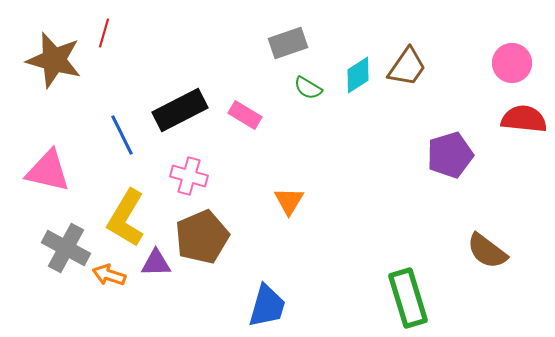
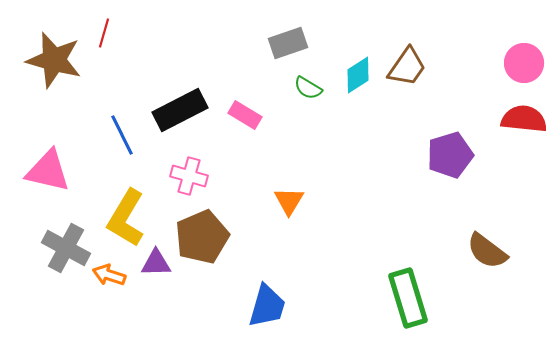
pink circle: moved 12 px right
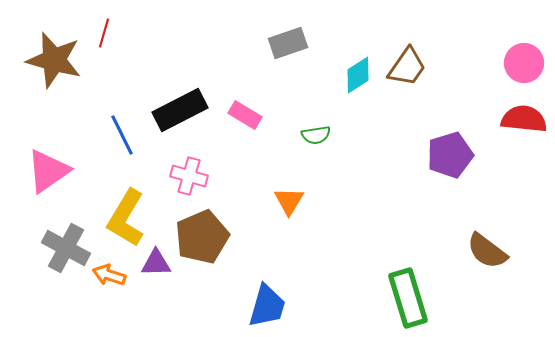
green semicircle: moved 8 px right, 47 px down; rotated 40 degrees counterclockwise
pink triangle: rotated 48 degrees counterclockwise
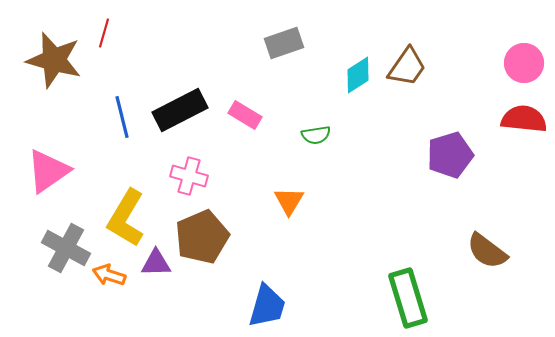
gray rectangle: moved 4 px left
blue line: moved 18 px up; rotated 12 degrees clockwise
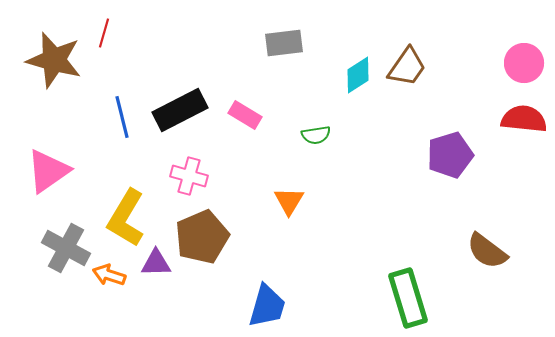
gray rectangle: rotated 12 degrees clockwise
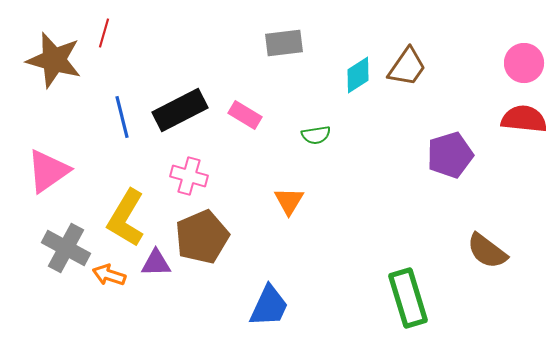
blue trapezoid: moved 2 px right; rotated 9 degrees clockwise
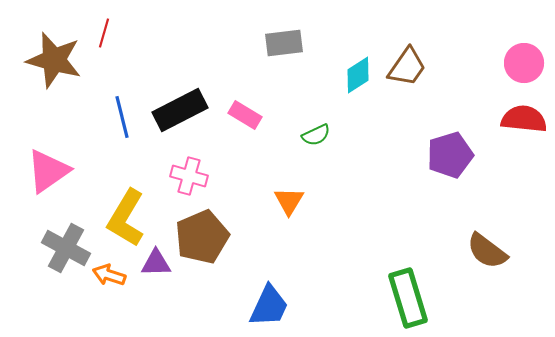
green semicircle: rotated 16 degrees counterclockwise
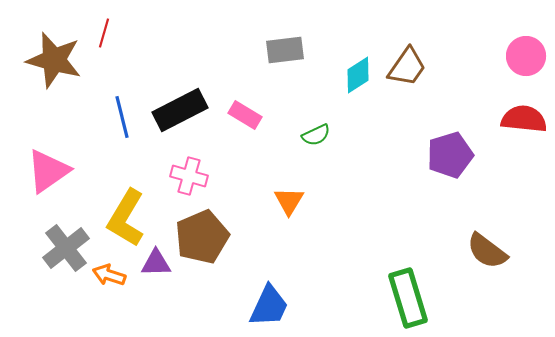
gray rectangle: moved 1 px right, 7 px down
pink circle: moved 2 px right, 7 px up
gray cross: rotated 24 degrees clockwise
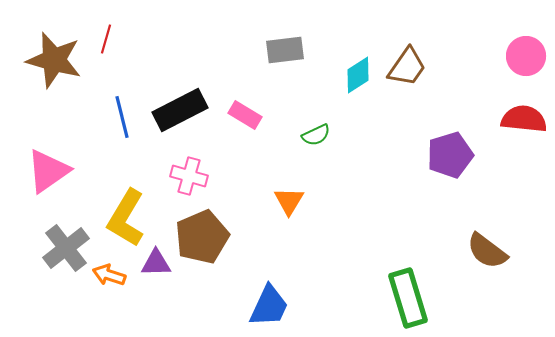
red line: moved 2 px right, 6 px down
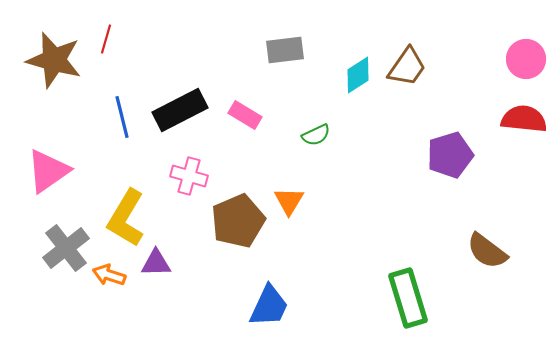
pink circle: moved 3 px down
brown pentagon: moved 36 px right, 16 px up
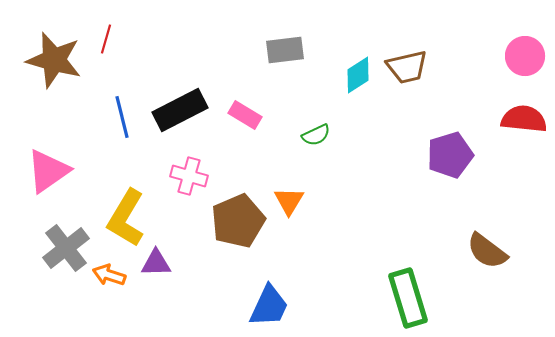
pink circle: moved 1 px left, 3 px up
brown trapezoid: rotated 42 degrees clockwise
